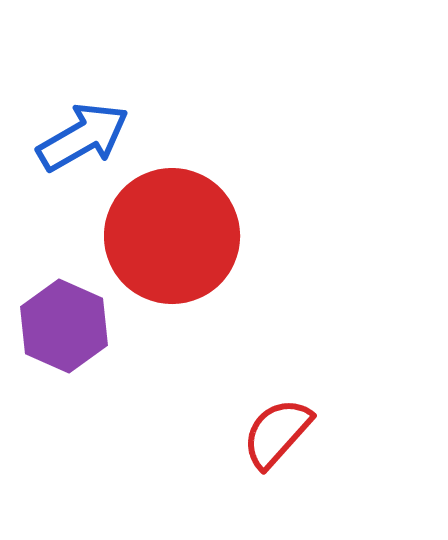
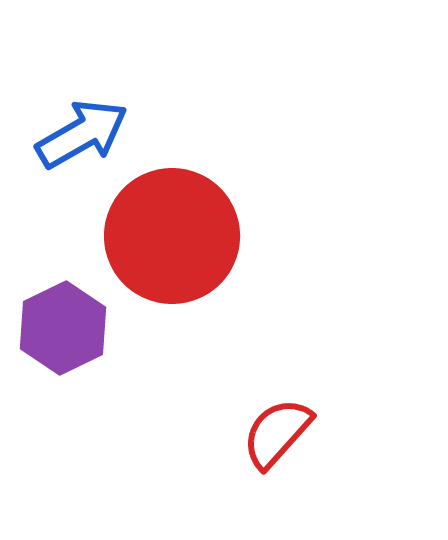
blue arrow: moved 1 px left, 3 px up
purple hexagon: moved 1 px left, 2 px down; rotated 10 degrees clockwise
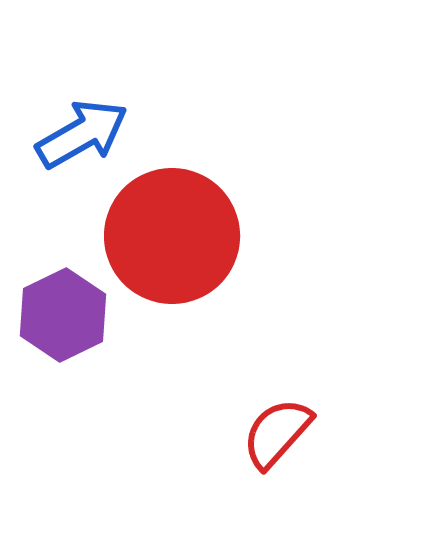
purple hexagon: moved 13 px up
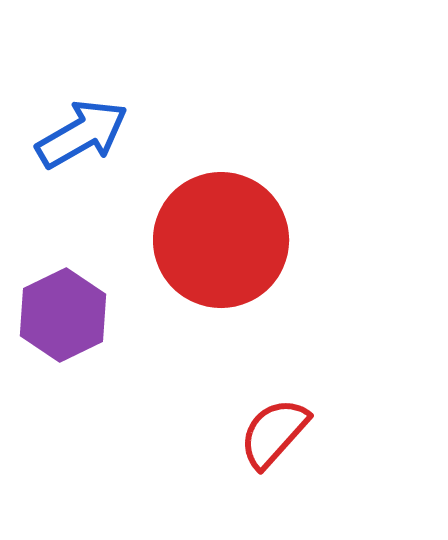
red circle: moved 49 px right, 4 px down
red semicircle: moved 3 px left
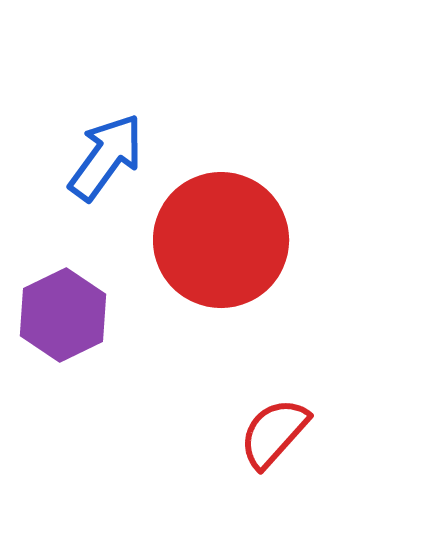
blue arrow: moved 24 px right, 23 px down; rotated 24 degrees counterclockwise
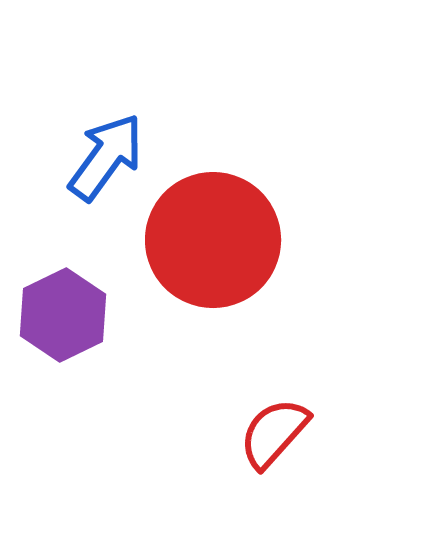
red circle: moved 8 px left
